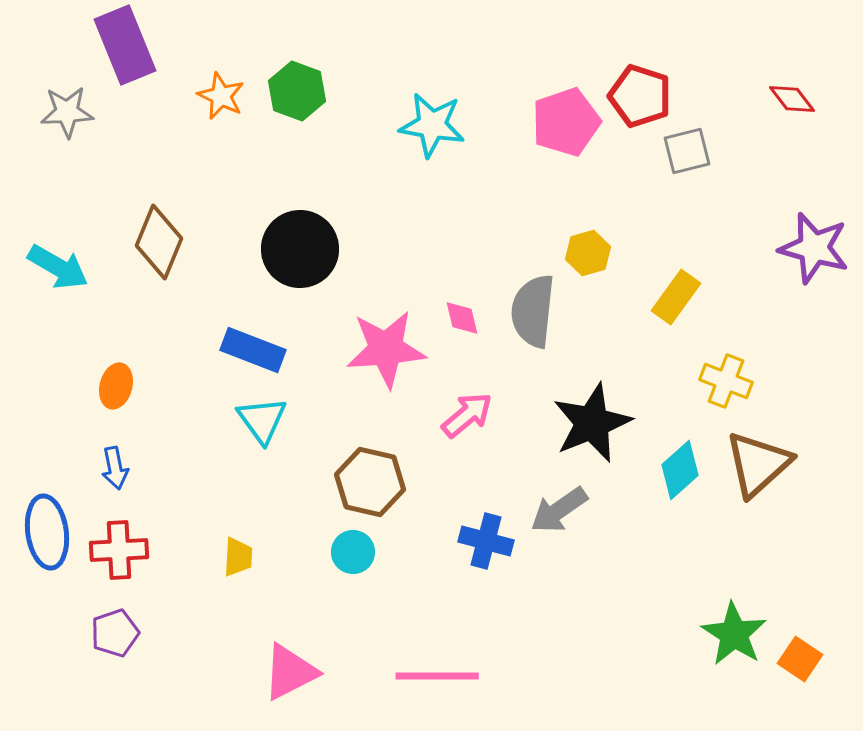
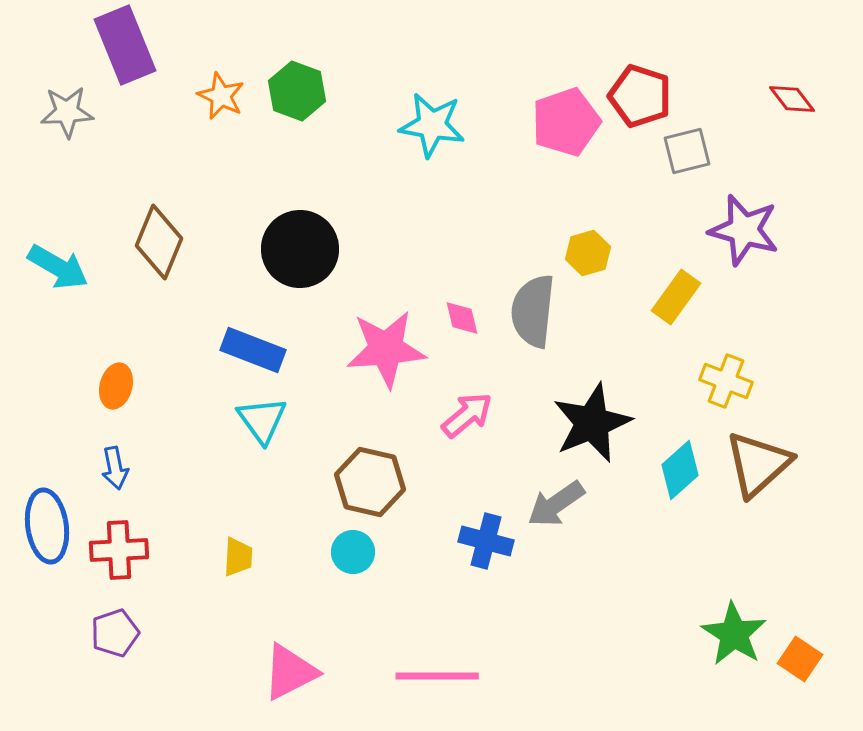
purple star: moved 70 px left, 18 px up
gray arrow: moved 3 px left, 6 px up
blue ellipse: moved 6 px up
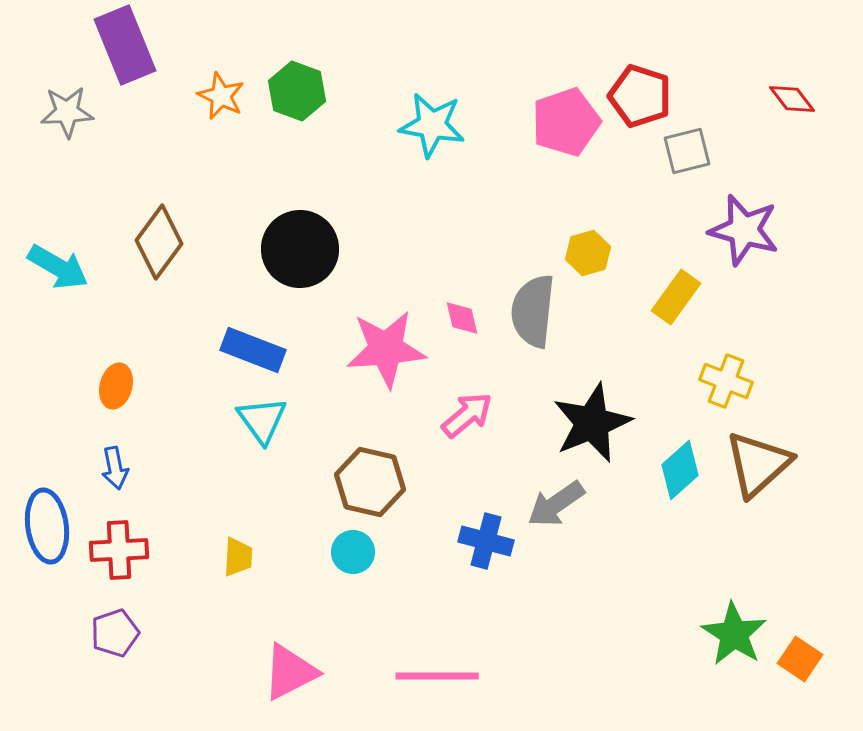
brown diamond: rotated 14 degrees clockwise
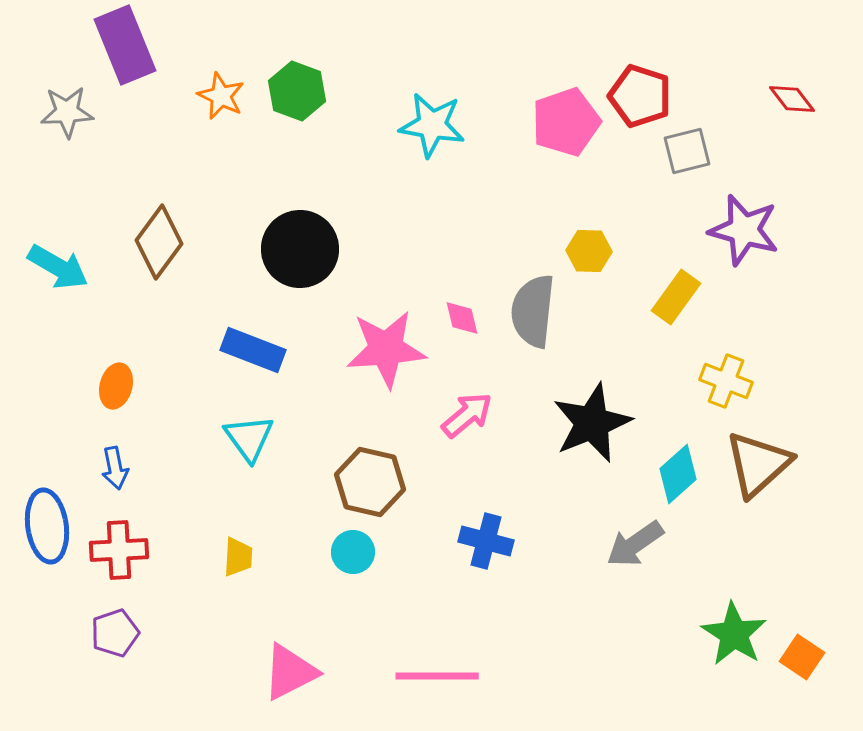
yellow hexagon: moved 1 px right, 2 px up; rotated 18 degrees clockwise
cyan triangle: moved 13 px left, 18 px down
cyan diamond: moved 2 px left, 4 px down
gray arrow: moved 79 px right, 40 px down
orange square: moved 2 px right, 2 px up
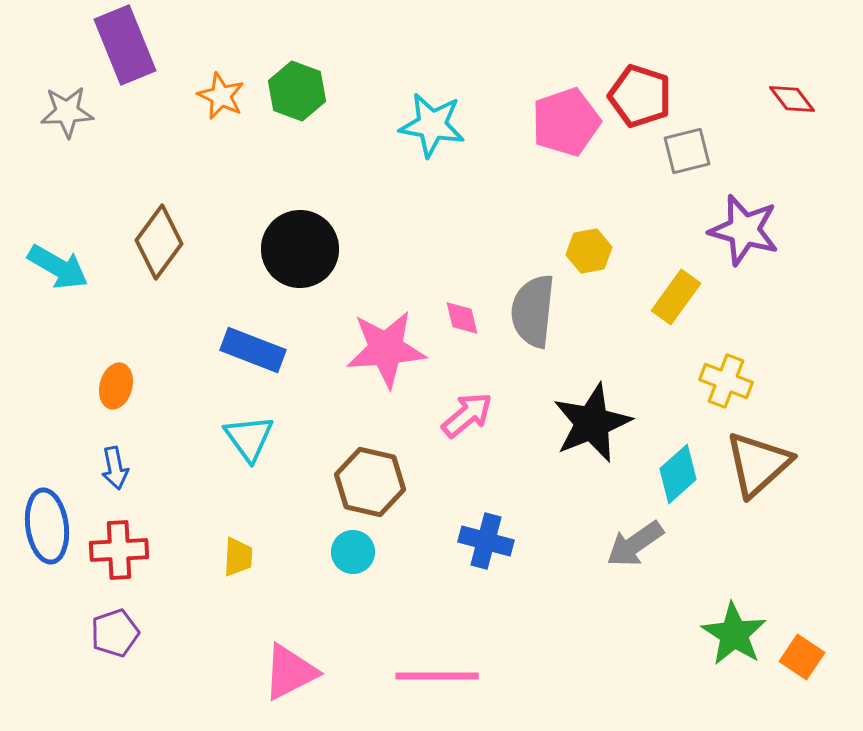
yellow hexagon: rotated 12 degrees counterclockwise
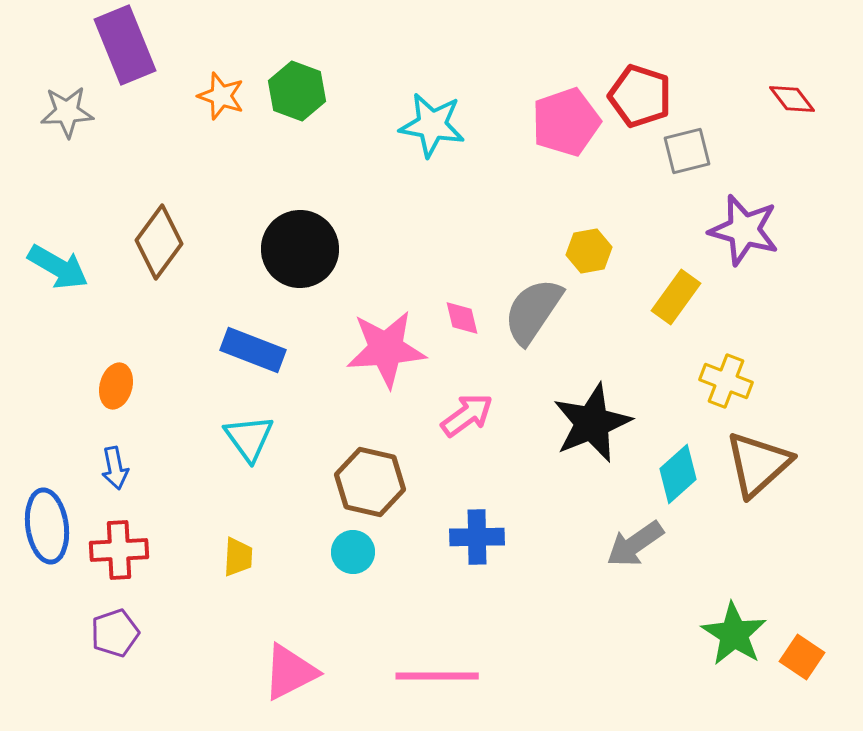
orange star: rotated 6 degrees counterclockwise
gray semicircle: rotated 28 degrees clockwise
pink arrow: rotated 4 degrees clockwise
blue cross: moved 9 px left, 4 px up; rotated 16 degrees counterclockwise
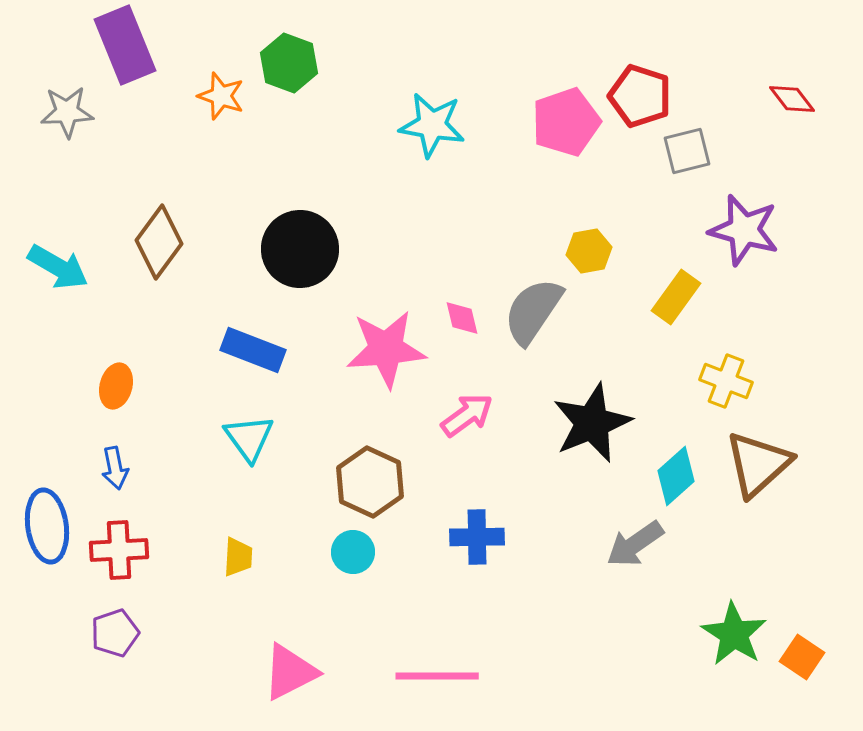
green hexagon: moved 8 px left, 28 px up
cyan diamond: moved 2 px left, 2 px down
brown hexagon: rotated 12 degrees clockwise
